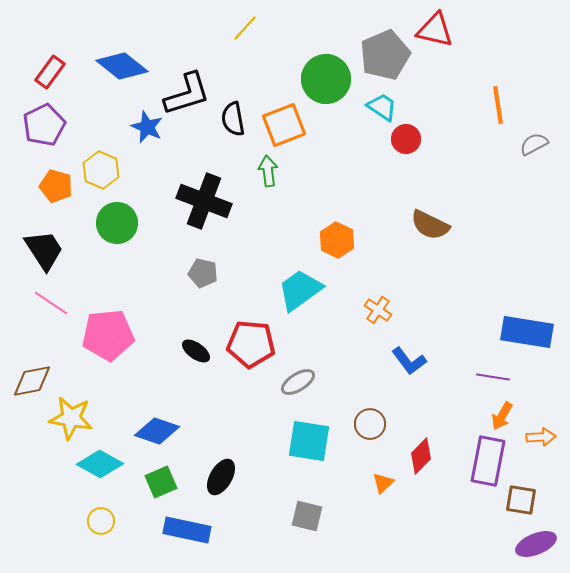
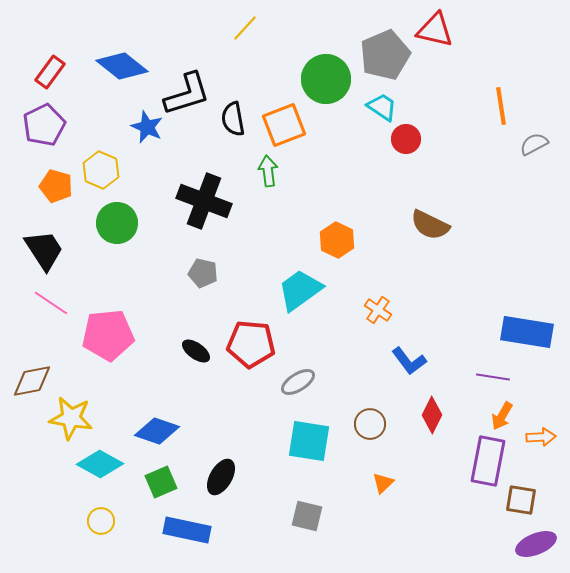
orange line at (498, 105): moved 3 px right, 1 px down
red diamond at (421, 456): moved 11 px right, 41 px up; rotated 18 degrees counterclockwise
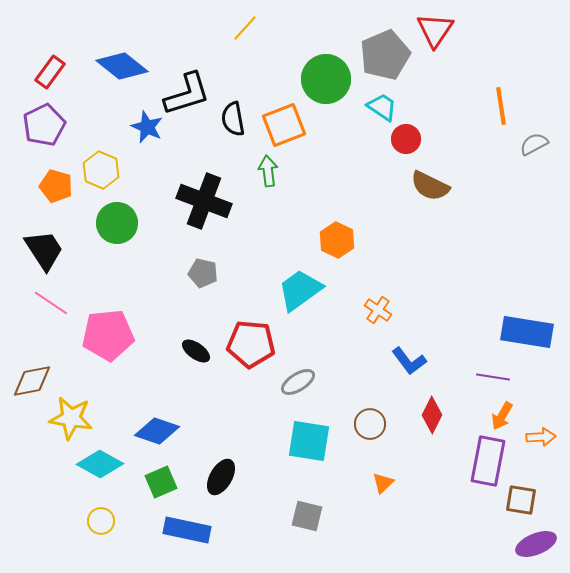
red triangle at (435, 30): rotated 51 degrees clockwise
brown semicircle at (430, 225): moved 39 px up
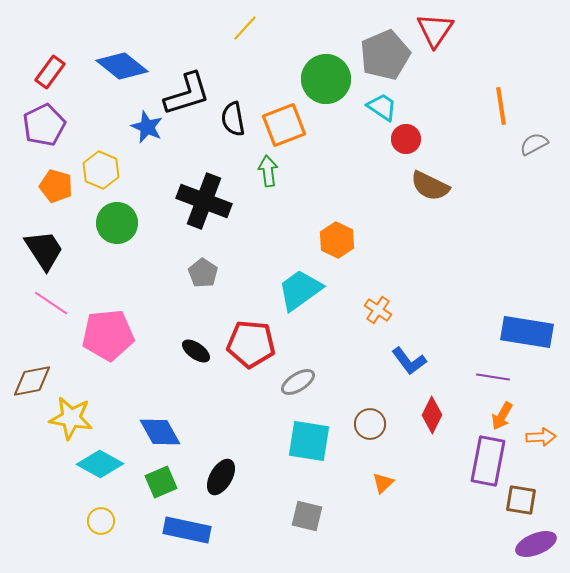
gray pentagon at (203, 273): rotated 20 degrees clockwise
blue diamond at (157, 431): moved 3 px right, 1 px down; rotated 42 degrees clockwise
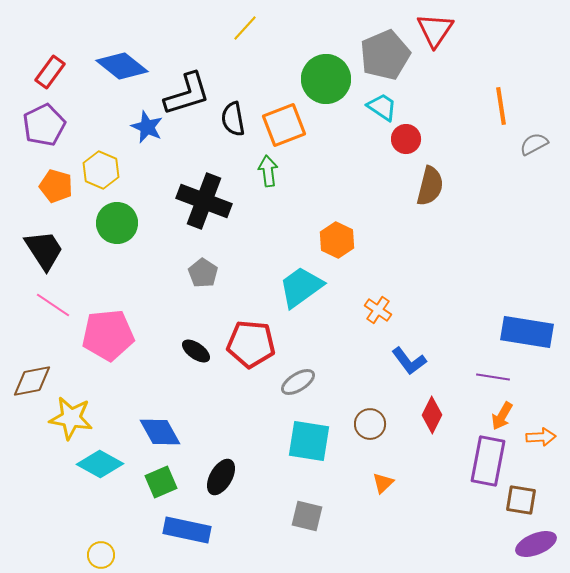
brown semicircle at (430, 186): rotated 102 degrees counterclockwise
cyan trapezoid at (300, 290): moved 1 px right, 3 px up
pink line at (51, 303): moved 2 px right, 2 px down
yellow circle at (101, 521): moved 34 px down
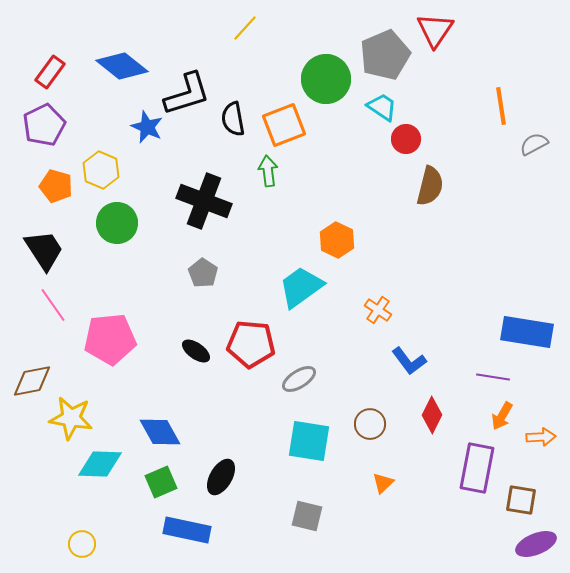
pink line at (53, 305): rotated 21 degrees clockwise
pink pentagon at (108, 335): moved 2 px right, 4 px down
gray ellipse at (298, 382): moved 1 px right, 3 px up
purple rectangle at (488, 461): moved 11 px left, 7 px down
cyan diamond at (100, 464): rotated 27 degrees counterclockwise
yellow circle at (101, 555): moved 19 px left, 11 px up
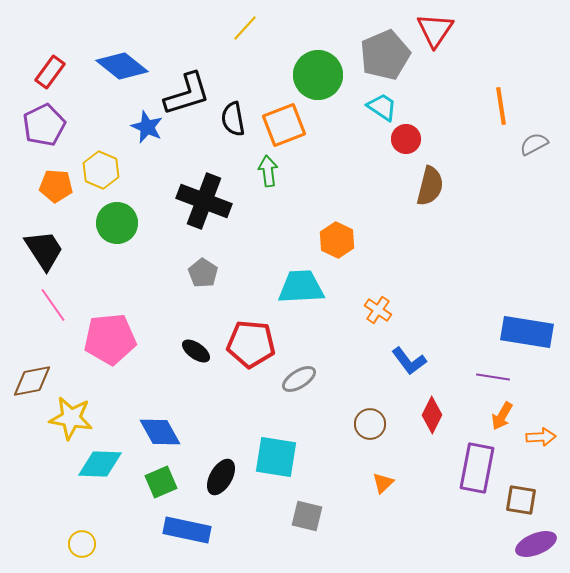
green circle at (326, 79): moved 8 px left, 4 px up
orange pentagon at (56, 186): rotated 12 degrees counterclockwise
cyan trapezoid at (301, 287): rotated 33 degrees clockwise
cyan square at (309, 441): moved 33 px left, 16 px down
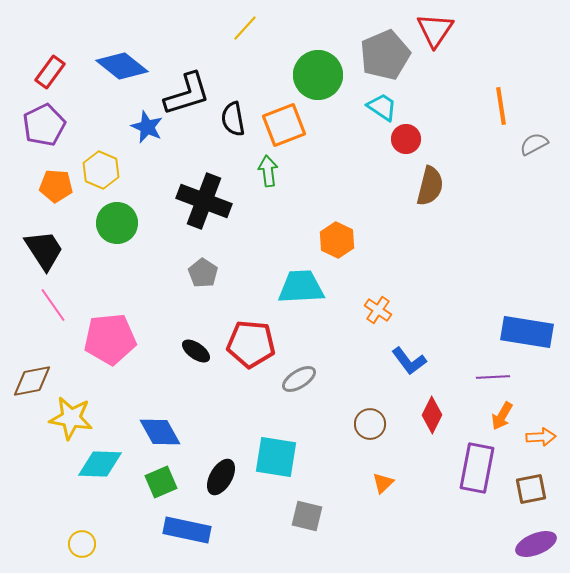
purple line at (493, 377): rotated 12 degrees counterclockwise
brown square at (521, 500): moved 10 px right, 11 px up; rotated 20 degrees counterclockwise
